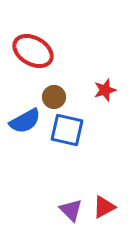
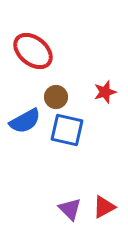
red ellipse: rotated 9 degrees clockwise
red star: moved 2 px down
brown circle: moved 2 px right
purple triangle: moved 1 px left, 1 px up
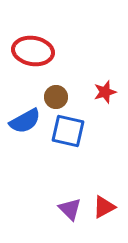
red ellipse: rotated 30 degrees counterclockwise
blue square: moved 1 px right, 1 px down
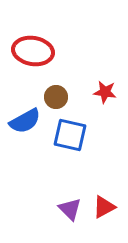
red star: rotated 25 degrees clockwise
blue square: moved 2 px right, 4 px down
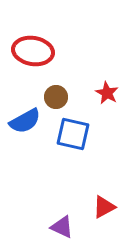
red star: moved 2 px right, 1 px down; rotated 20 degrees clockwise
blue square: moved 3 px right, 1 px up
purple triangle: moved 8 px left, 18 px down; rotated 20 degrees counterclockwise
